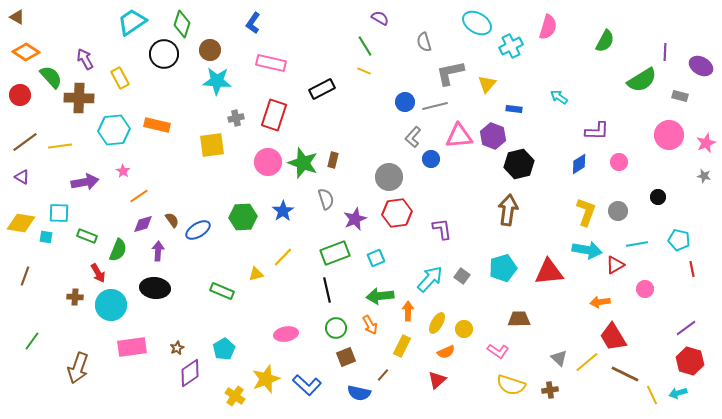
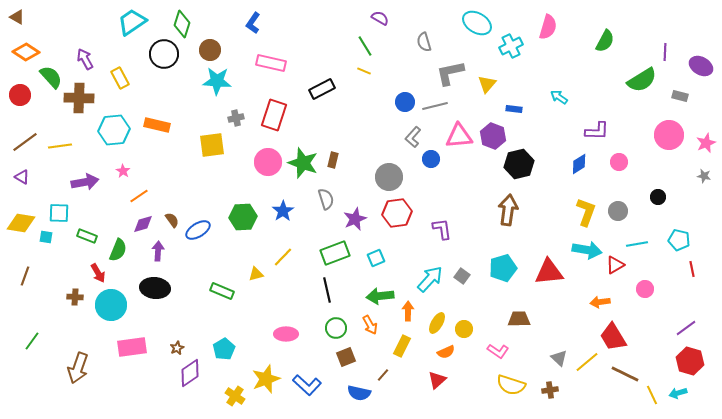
pink ellipse at (286, 334): rotated 10 degrees clockwise
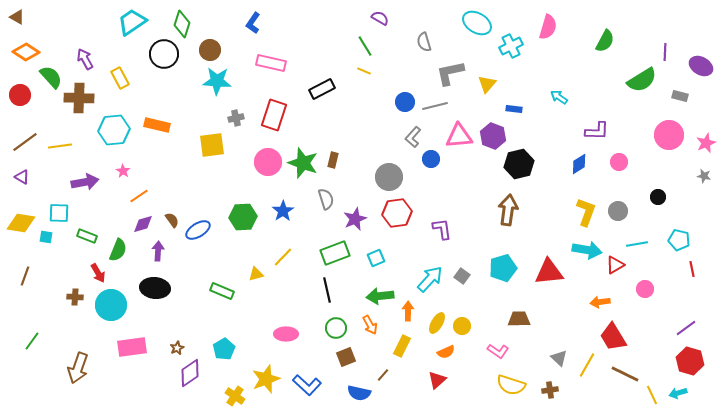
yellow circle at (464, 329): moved 2 px left, 3 px up
yellow line at (587, 362): moved 3 px down; rotated 20 degrees counterclockwise
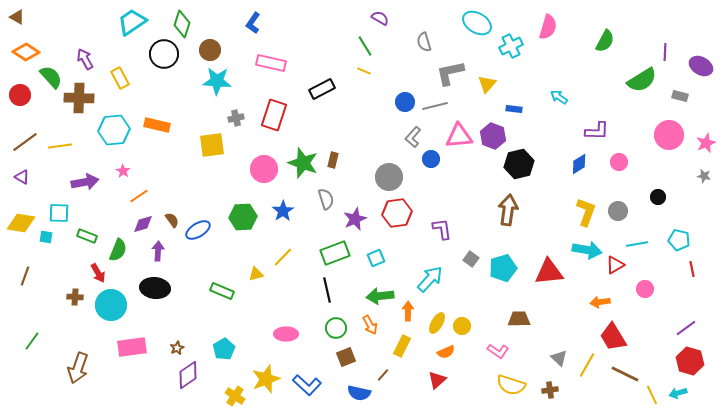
pink circle at (268, 162): moved 4 px left, 7 px down
gray square at (462, 276): moved 9 px right, 17 px up
purple diamond at (190, 373): moved 2 px left, 2 px down
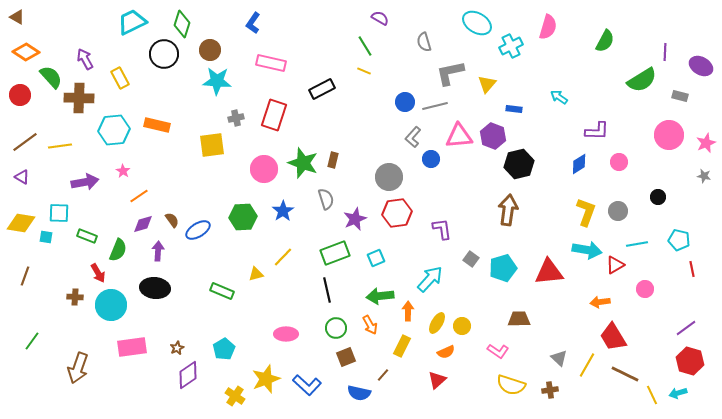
cyan trapezoid at (132, 22): rotated 8 degrees clockwise
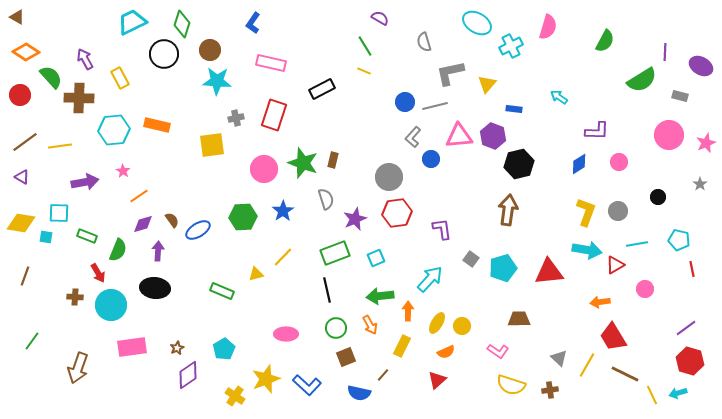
gray star at (704, 176): moved 4 px left, 8 px down; rotated 24 degrees clockwise
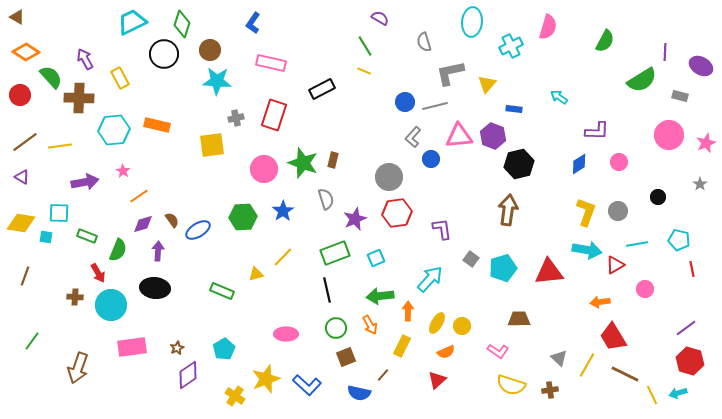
cyan ellipse at (477, 23): moved 5 px left, 1 px up; rotated 64 degrees clockwise
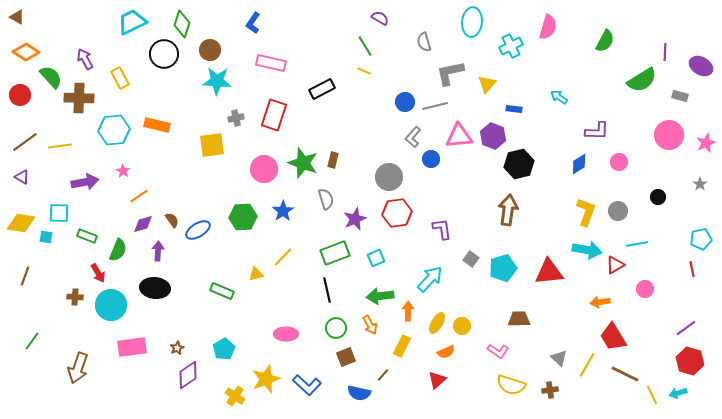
cyan pentagon at (679, 240): moved 22 px right, 1 px up; rotated 25 degrees counterclockwise
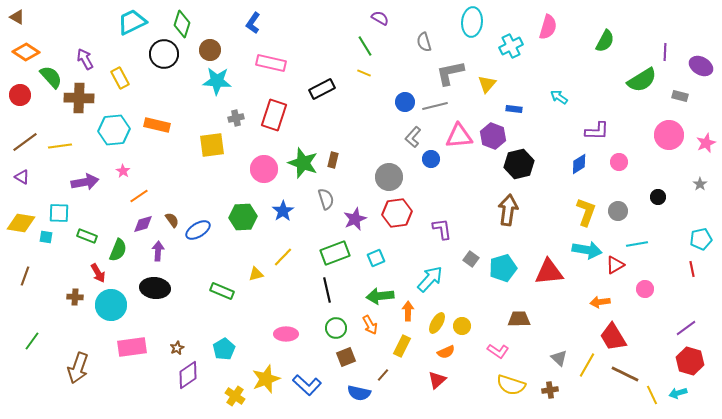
yellow line at (364, 71): moved 2 px down
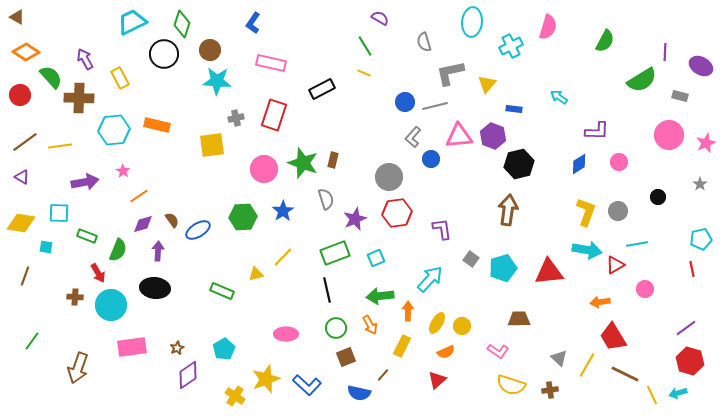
cyan square at (46, 237): moved 10 px down
